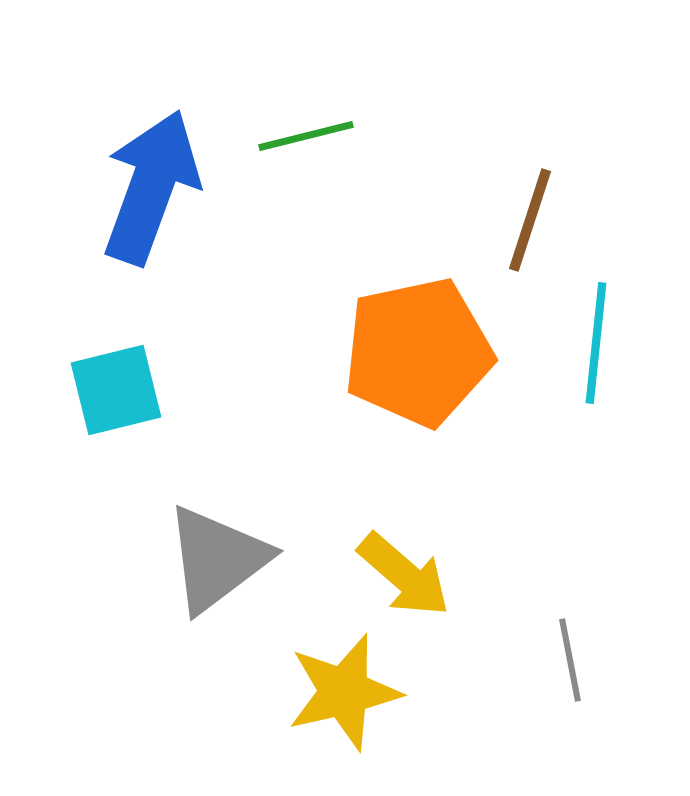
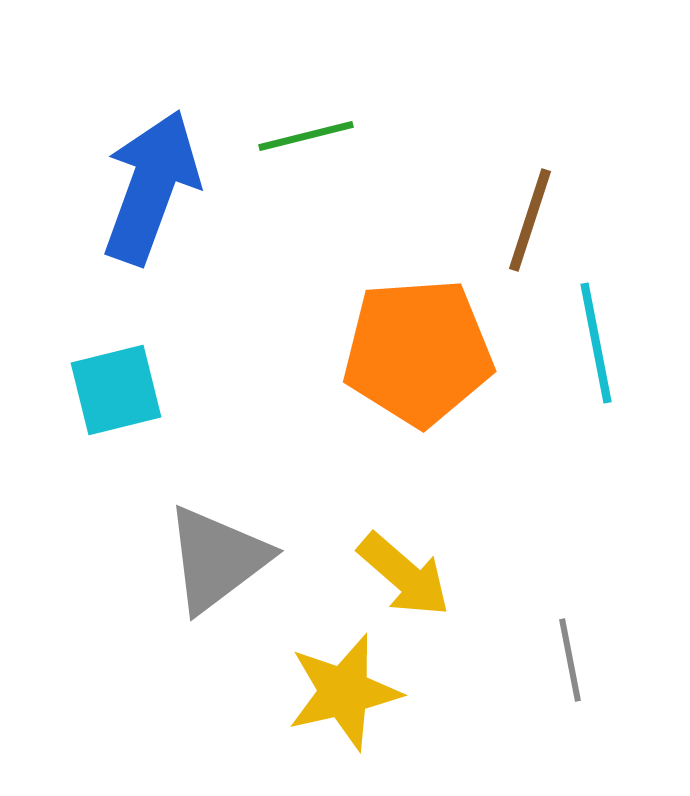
cyan line: rotated 17 degrees counterclockwise
orange pentagon: rotated 8 degrees clockwise
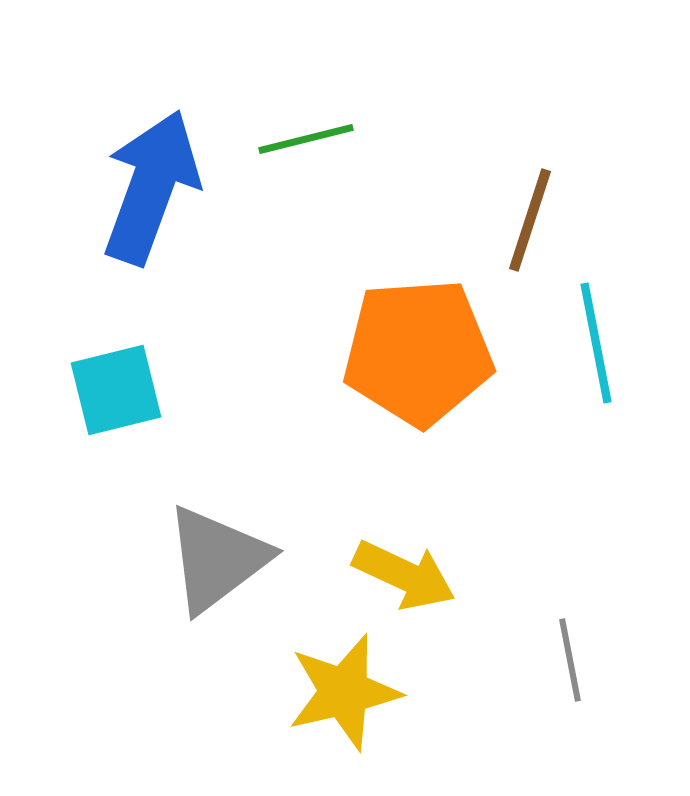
green line: moved 3 px down
yellow arrow: rotated 16 degrees counterclockwise
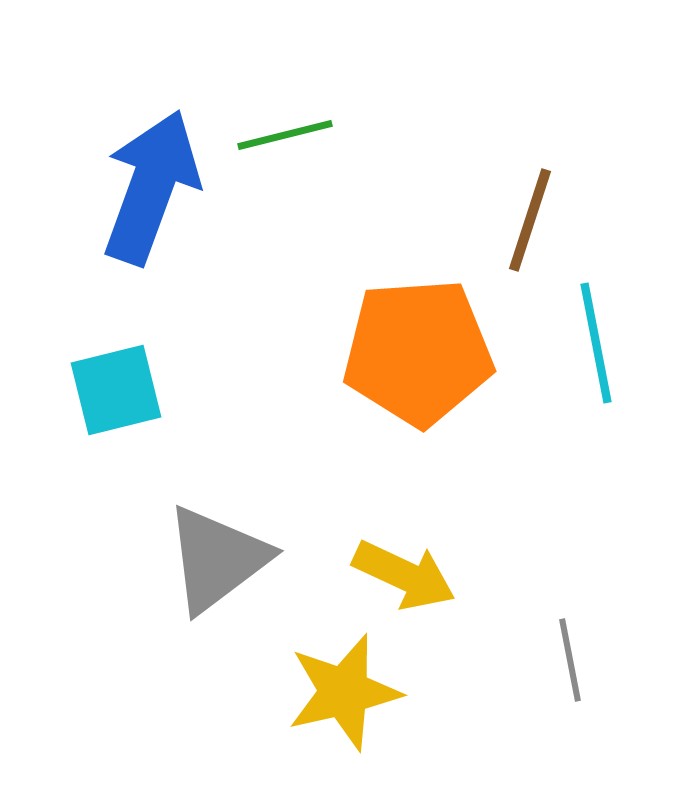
green line: moved 21 px left, 4 px up
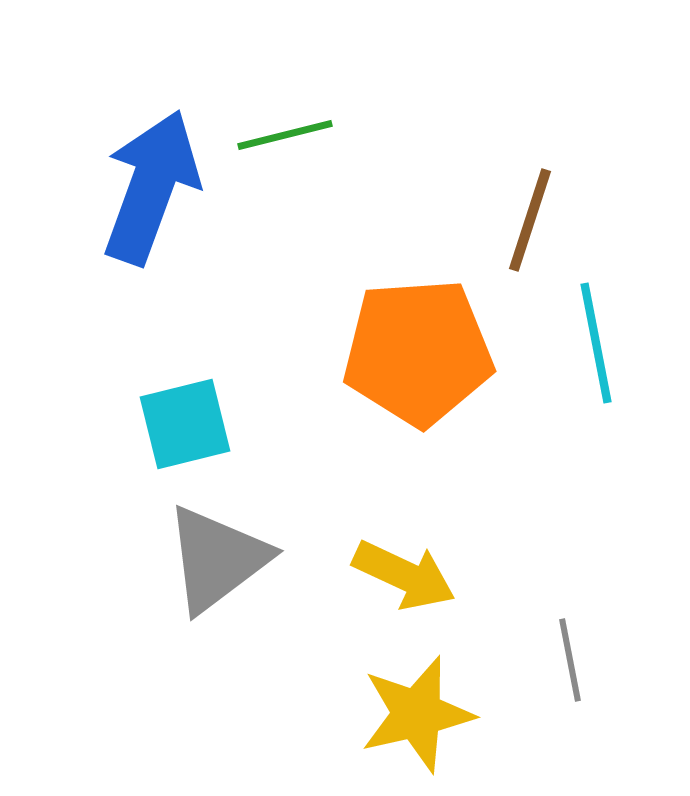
cyan square: moved 69 px right, 34 px down
yellow star: moved 73 px right, 22 px down
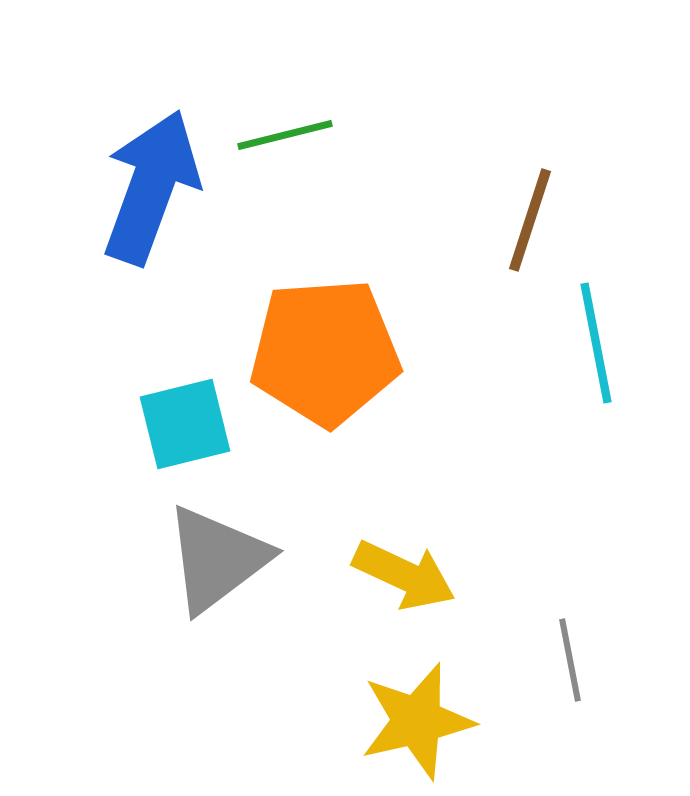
orange pentagon: moved 93 px left
yellow star: moved 7 px down
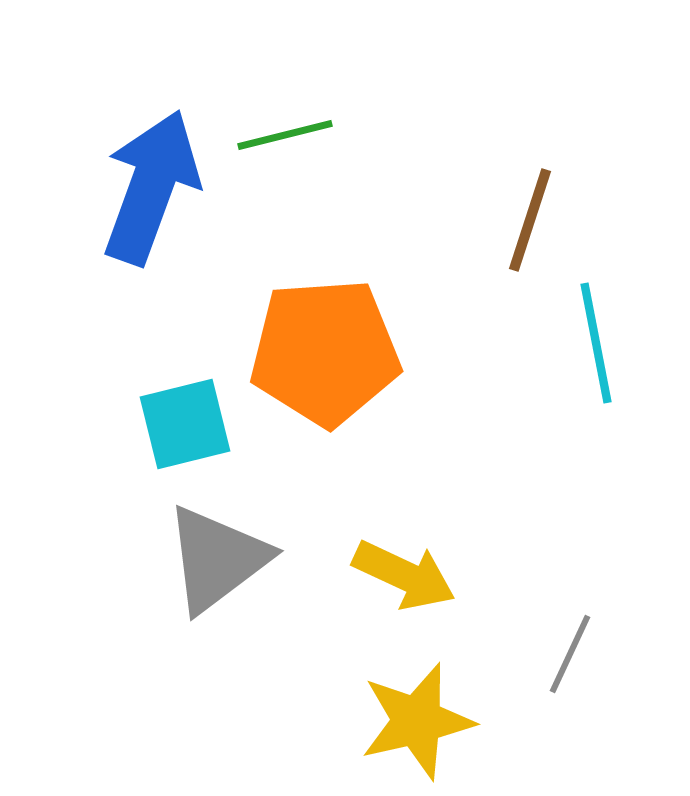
gray line: moved 6 px up; rotated 36 degrees clockwise
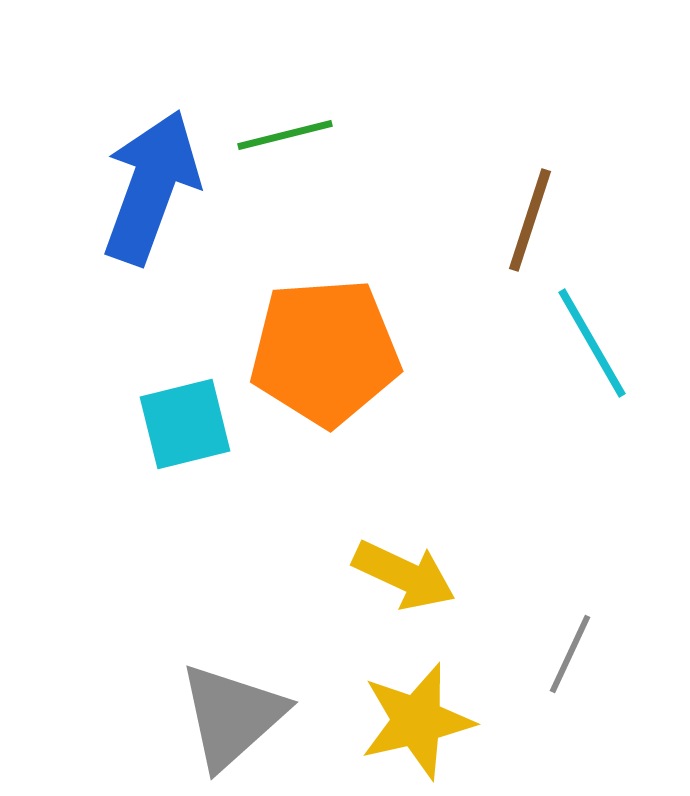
cyan line: moved 4 px left; rotated 19 degrees counterclockwise
gray triangle: moved 15 px right, 157 px down; rotated 5 degrees counterclockwise
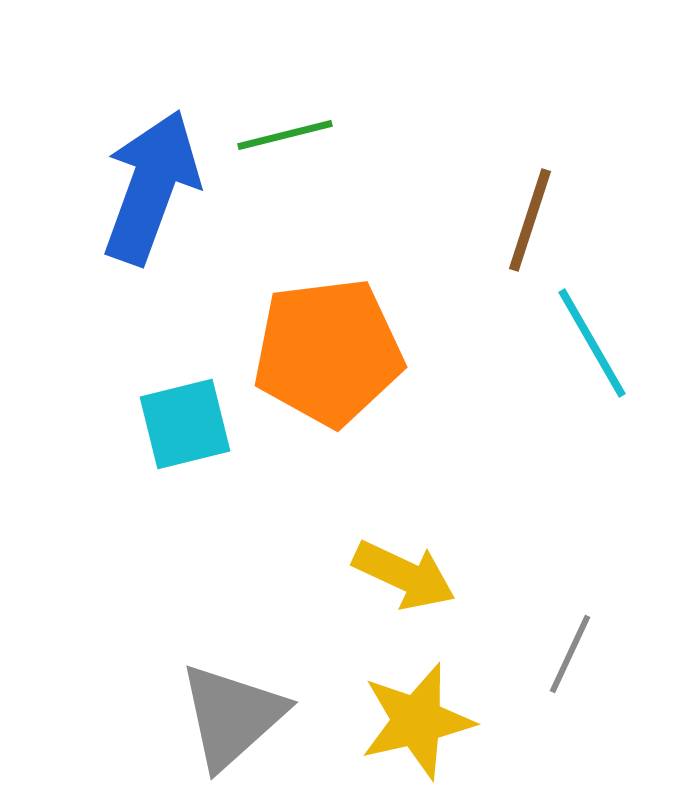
orange pentagon: moved 3 px right; rotated 3 degrees counterclockwise
